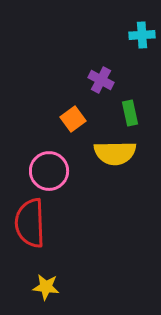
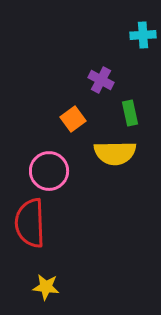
cyan cross: moved 1 px right
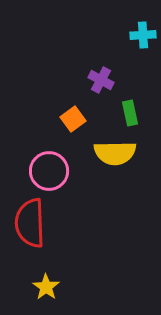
yellow star: rotated 28 degrees clockwise
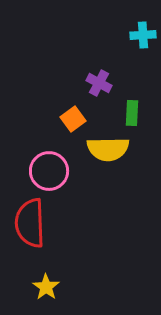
purple cross: moved 2 px left, 3 px down
green rectangle: moved 2 px right; rotated 15 degrees clockwise
yellow semicircle: moved 7 px left, 4 px up
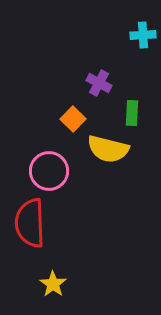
orange square: rotated 10 degrees counterclockwise
yellow semicircle: rotated 15 degrees clockwise
yellow star: moved 7 px right, 3 px up
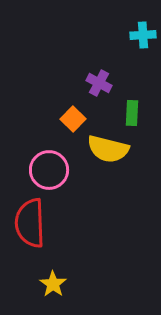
pink circle: moved 1 px up
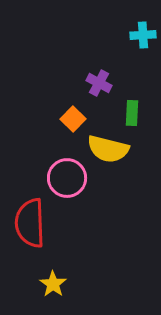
pink circle: moved 18 px right, 8 px down
